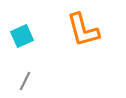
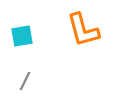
cyan square: rotated 15 degrees clockwise
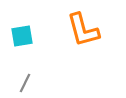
gray line: moved 2 px down
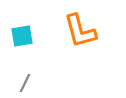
orange L-shape: moved 3 px left, 1 px down
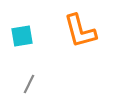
gray line: moved 4 px right, 1 px down
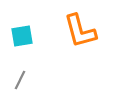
gray line: moved 9 px left, 4 px up
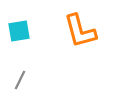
cyan square: moved 3 px left, 5 px up
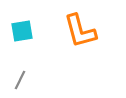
cyan square: moved 3 px right
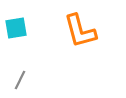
cyan square: moved 6 px left, 3 px up
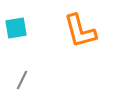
gray line: moved 2 px right
